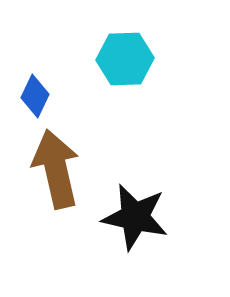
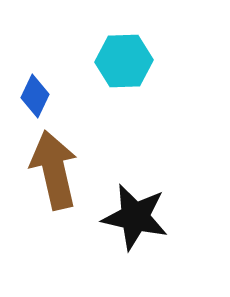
cyan hexagon: moved 1 px left, 2 px down
brown arrow: moved 2 px left, 1 px down
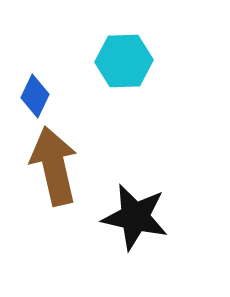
brown arrow: moved 4 px up
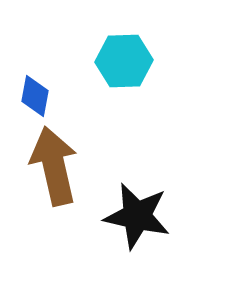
blue diamond: rotated 15 degrees counterclockwise
black star: moved 2 px right, 1 px up
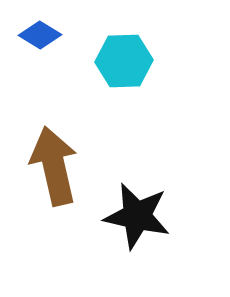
blue diamond: moved 5 px right, 61 px up; rotated 69 degrees counterclockwise
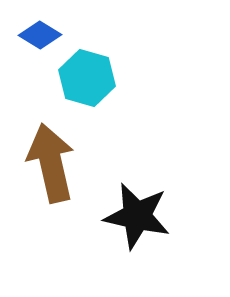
cyan hexagon: moved 37 px left, 17 px down; rotated 18 degrees clockwise
brown arrow: moved 3 px left, 3 px up
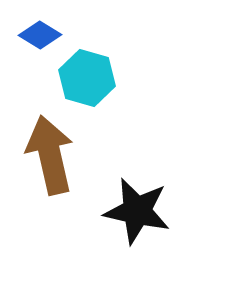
brown arrow: moved 1 px left, 8 px up
black star: moved 5 px up
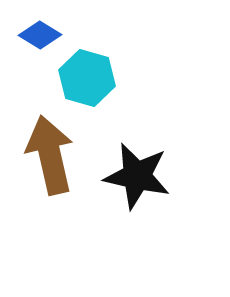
black star: moved 35 px up
